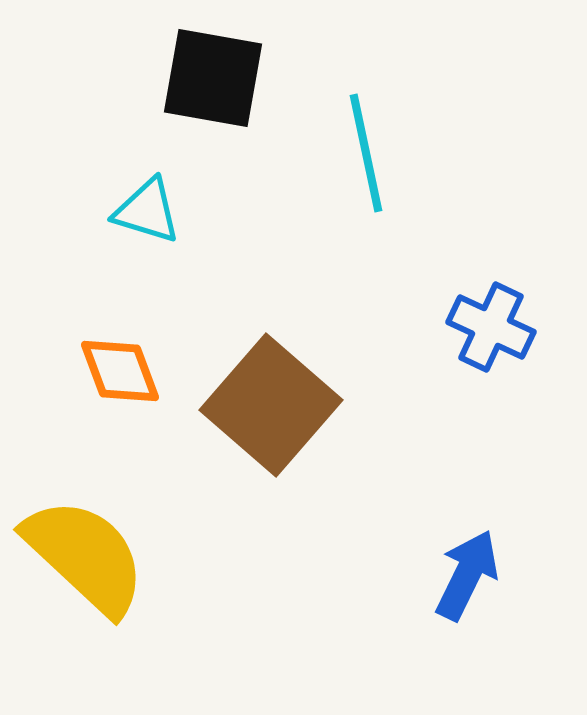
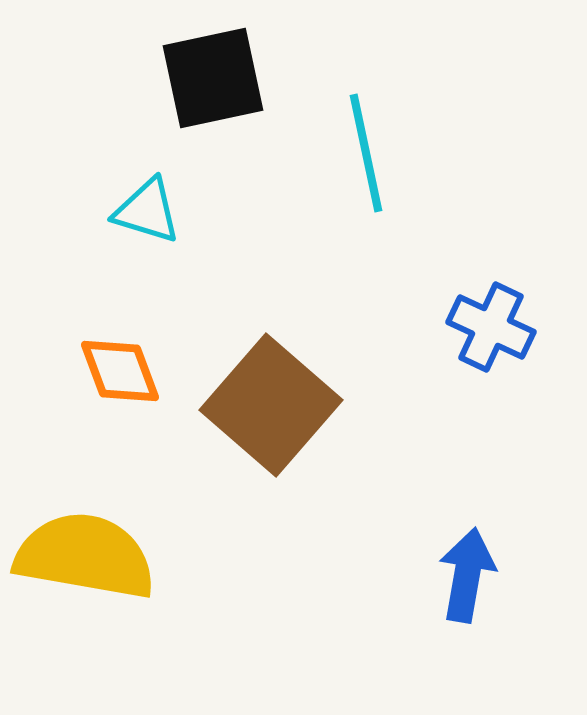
black square: rotated 22 degrees counterclockwise
yellow semicircle: rotated 33 degrees counterclockwise
blue arrow: rotated 16 degrees counterclockwise
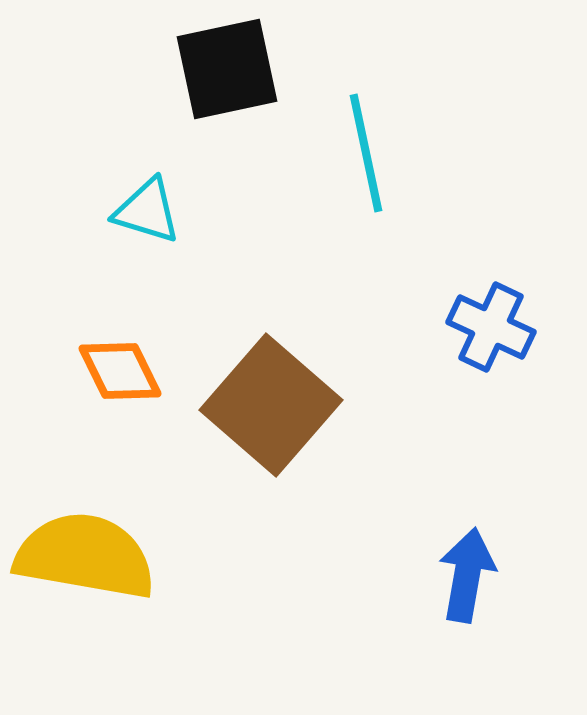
black square: moved 14 px right, 9 px up
orange diamond: rotated 6 degrees counterclockwise
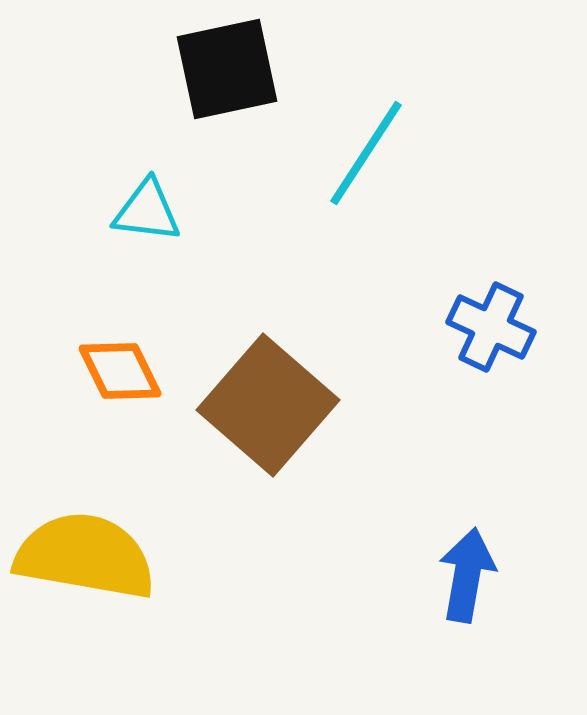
cyan line: rotated 45 degrees clockwise
cyan triangle: rotated 10 degrees counterclockwise
brown square: moved 3 px left
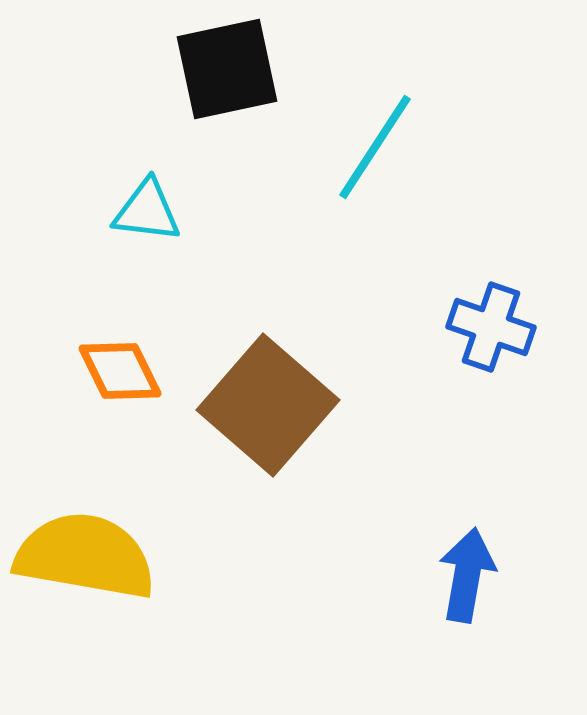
cyan line: moved 9 px right, 6 px up
blue cross: rotated 6 degrees counterclockwise
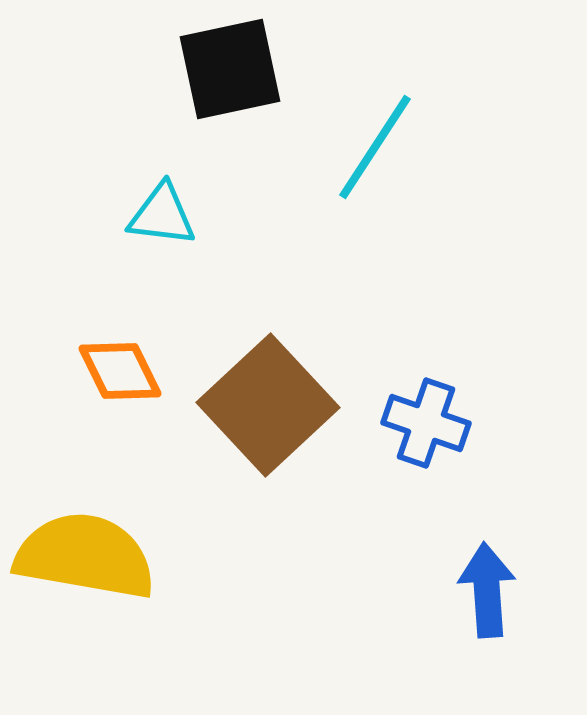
black square: moved 3 px right
cyan triangle: moved 15 px right, 4 px down
blue cross: moved 65 px left, 96 px down
brown square: rotated 6 degrees clockwise
blue arrow: moved 20 px right, 15 px down; rotated 14 degrees counterclockwise
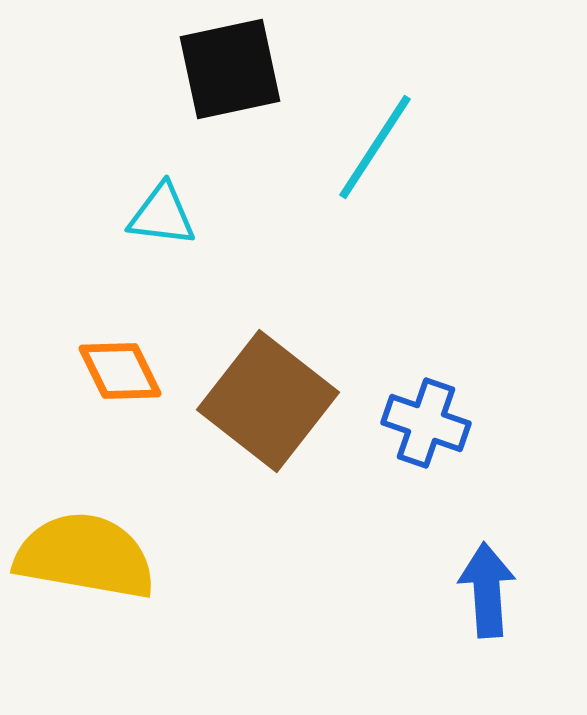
brown square: moved 4 px up; rotated 9 degrees counterclockwise
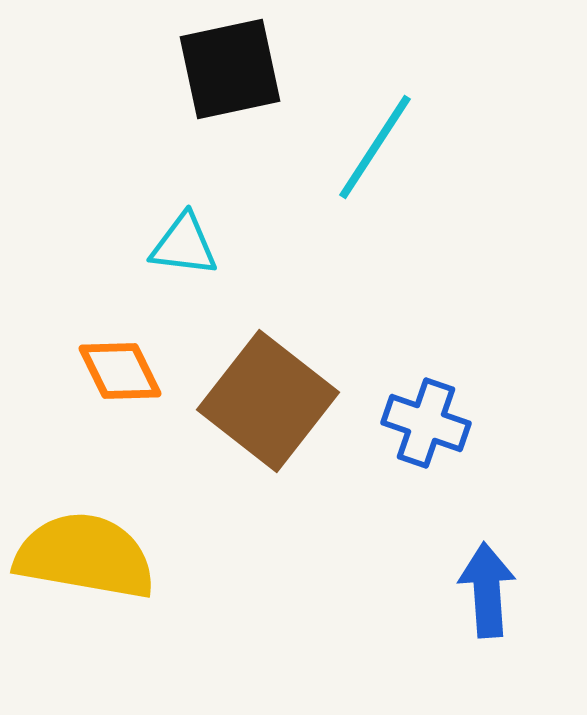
cyan triangle: moved 22 px right, 30 px down
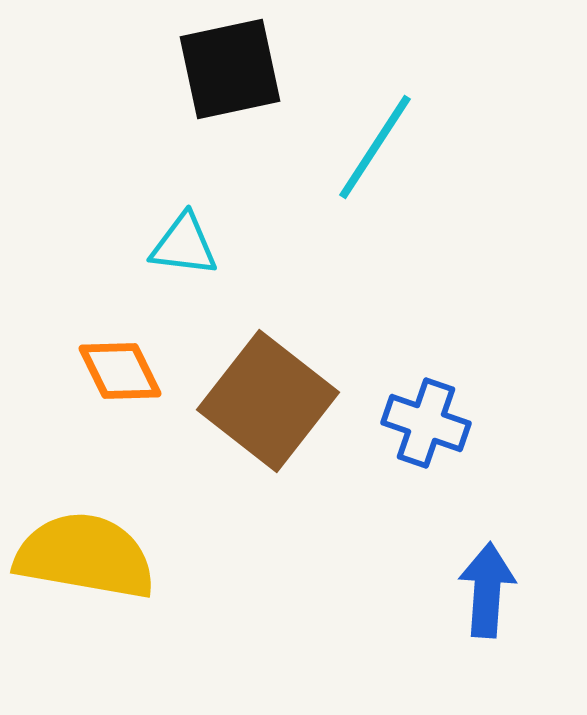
blue arrow: rotated 8 degrees clockwise
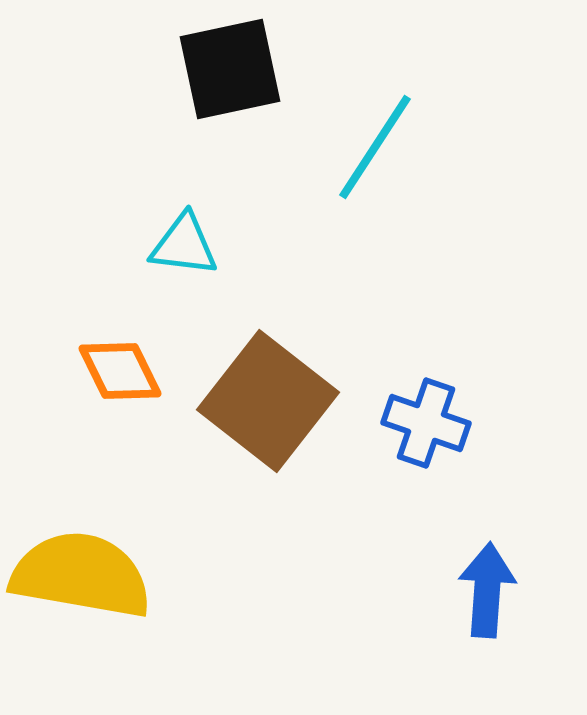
yellow semicircle: moved 4 px left, 19 px down
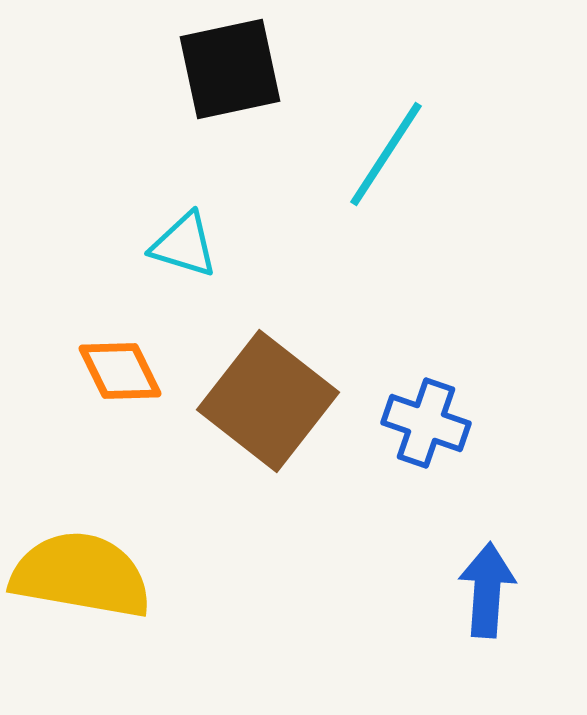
cyan line: moved 11 px right, 7 px down
cyan triangle: rotated 10 degrees clockwise
